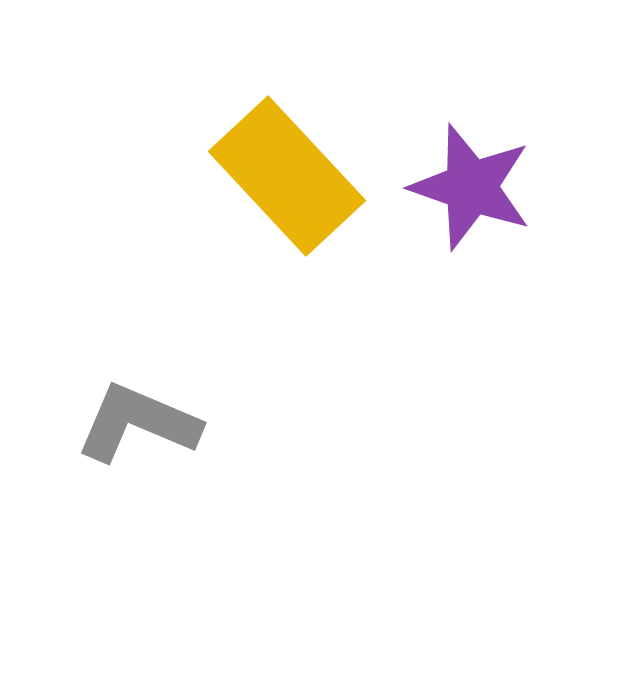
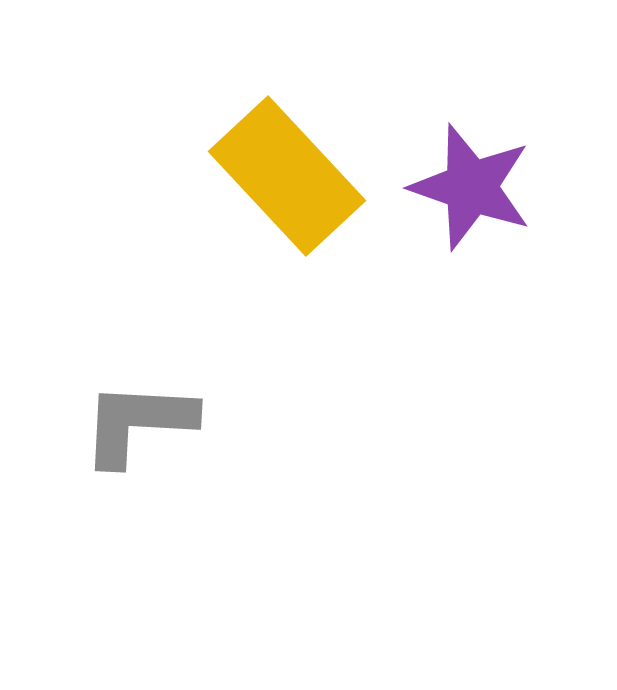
gray L-shape: rotated 20 degrees counterclockwise
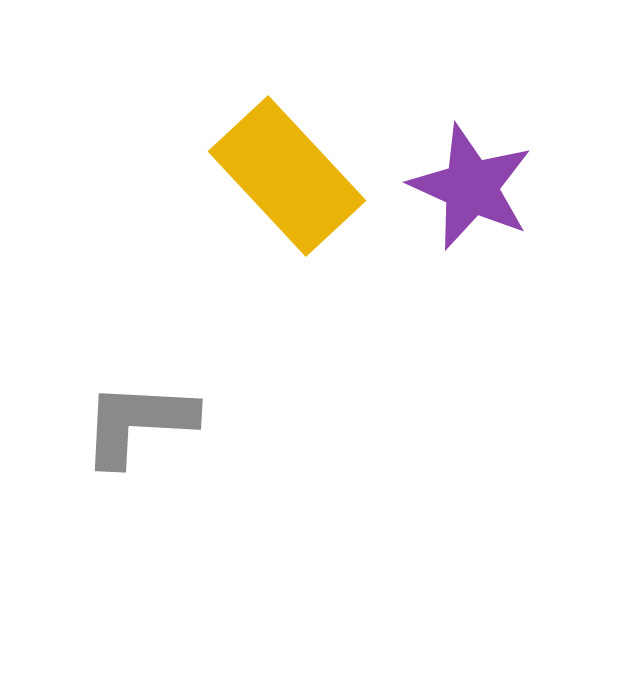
purple star: rotated 5 degrees clockwise
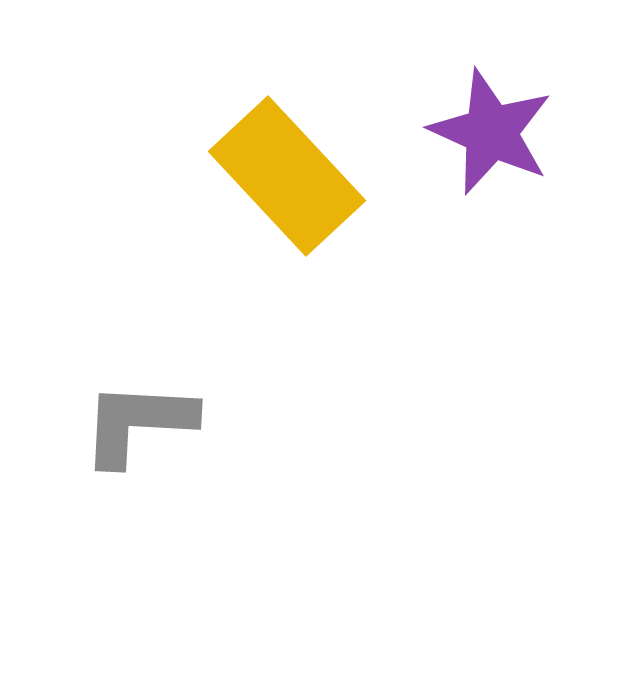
purple star: moved 20 px right, 55 px up
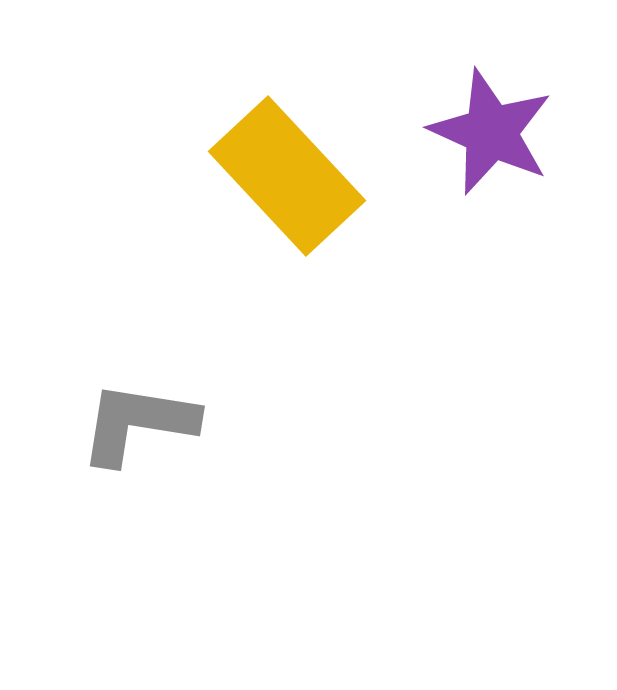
gray L-shape: rotated 6 degrees clockwise
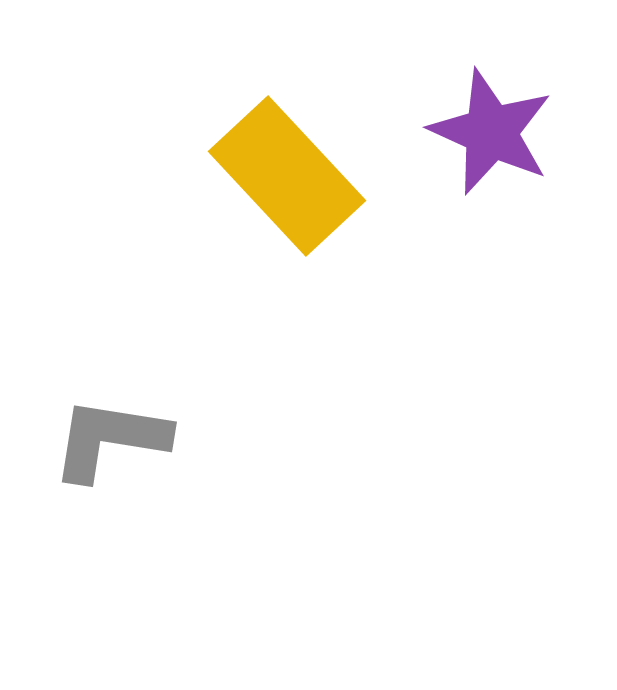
gray L-shape: moved 28 px left, 16 px down
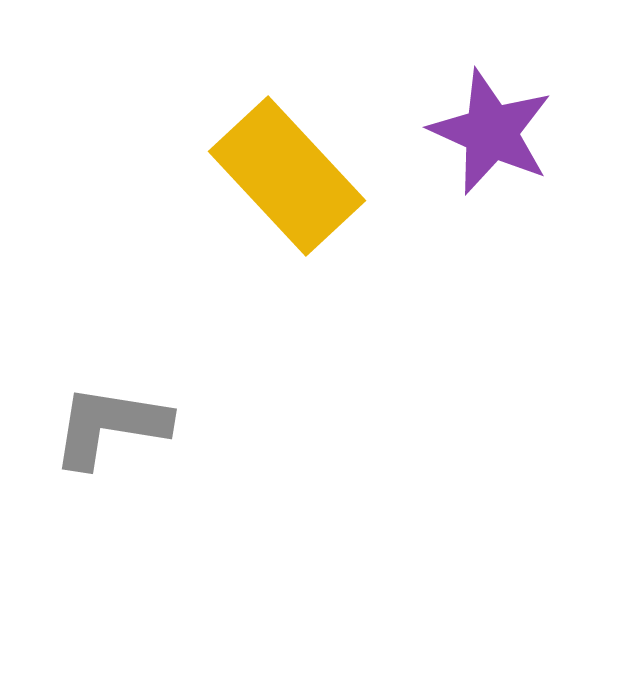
gray L-shape: moved 13 px up
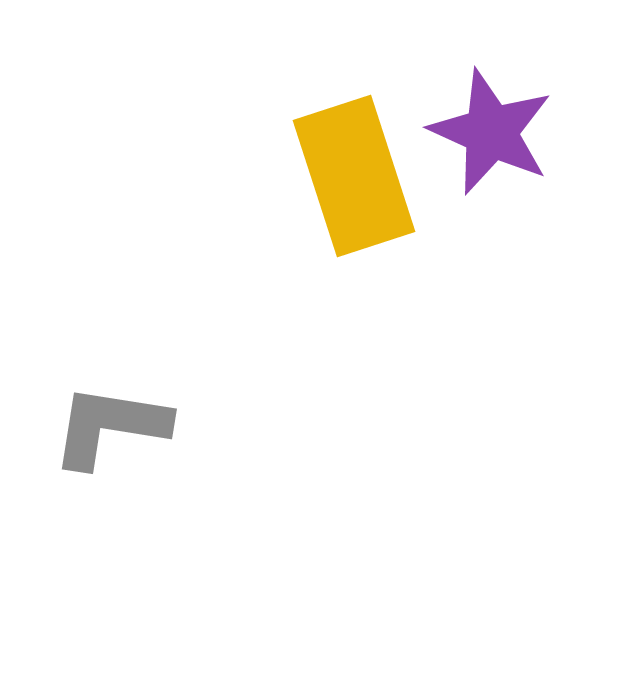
yellow rectangle: moved 67 px right; rotated 25 degrees clockwise
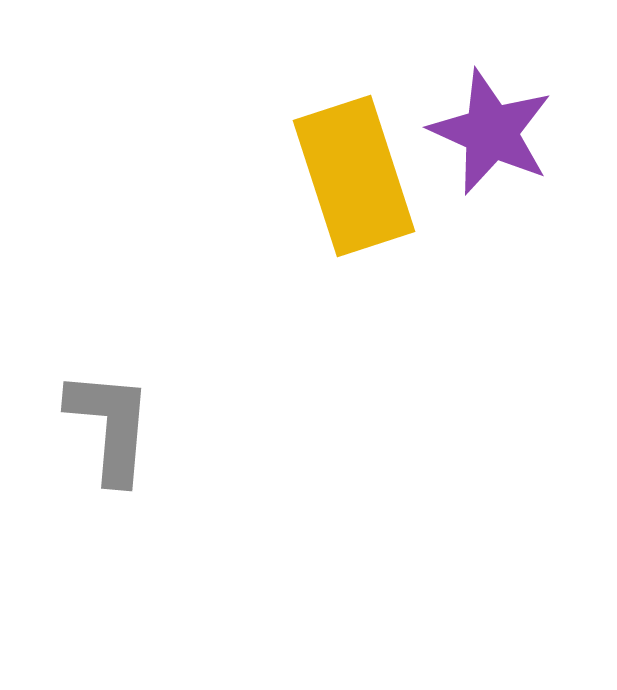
gray L-shape: rotated 86 degrees clockwise
